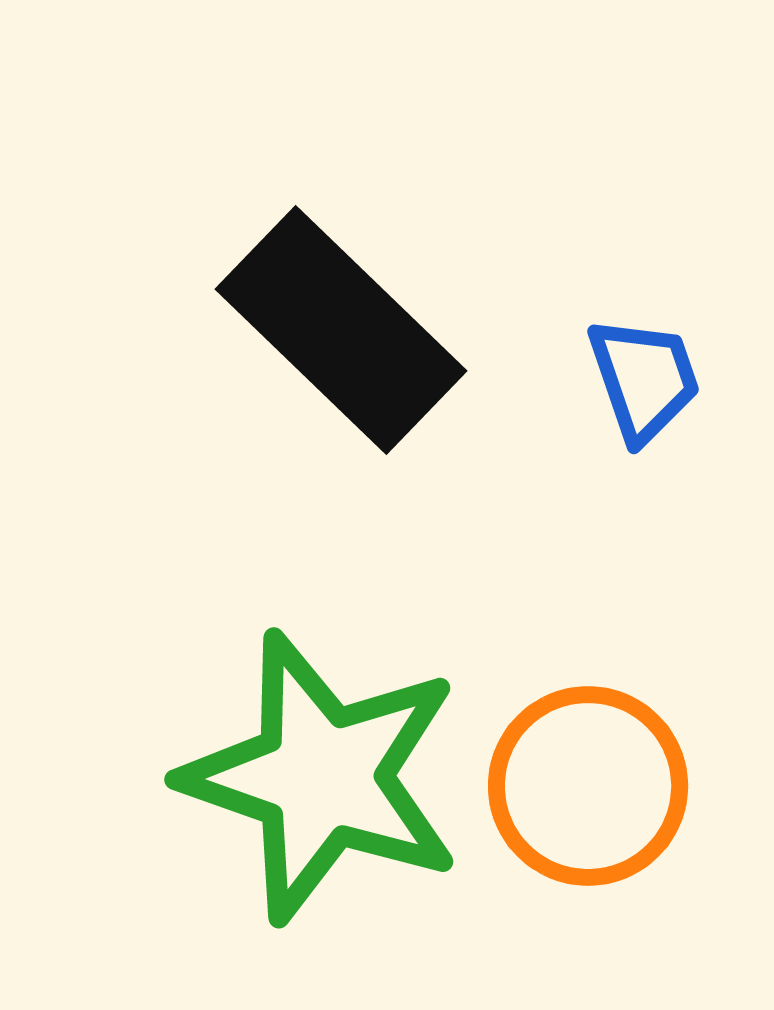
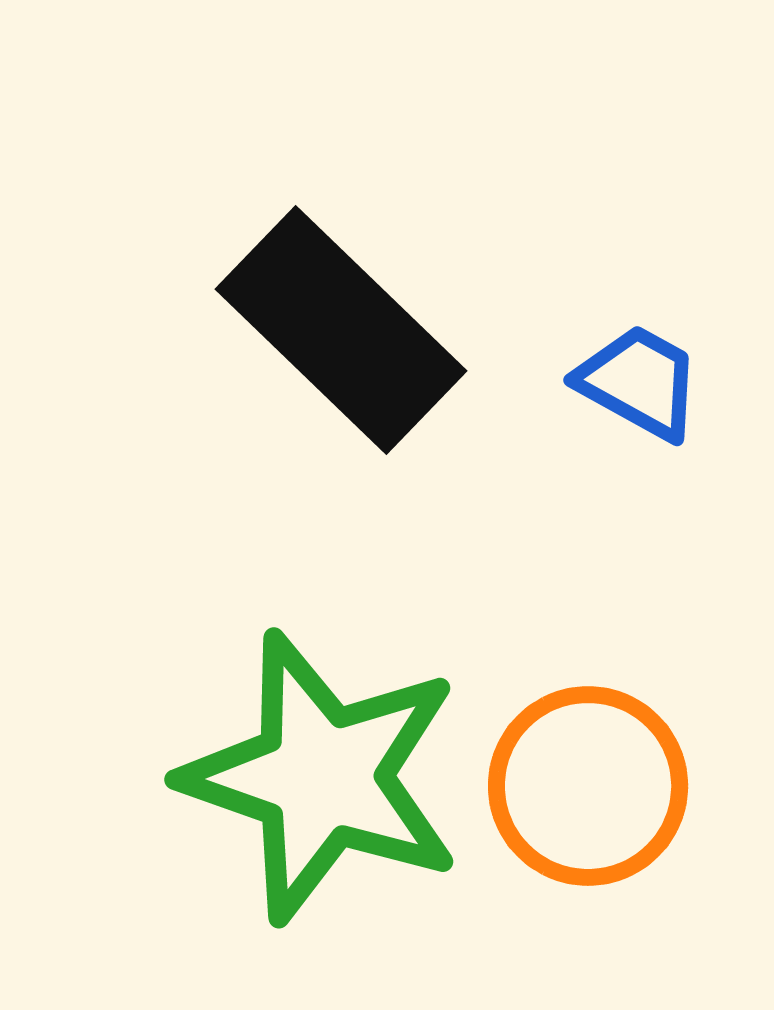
blue trapezoid: moved 5 px left, 3 px down; rotated 42 degrees counterclockwise
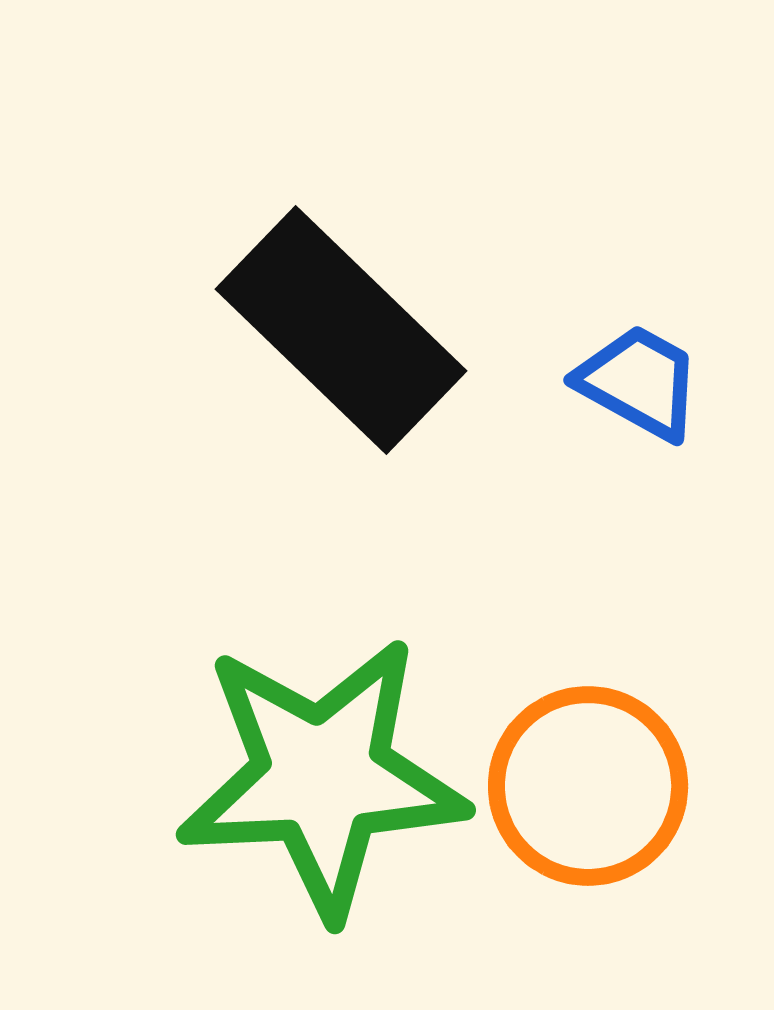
green star: rotated 22 degrees counterclockwise
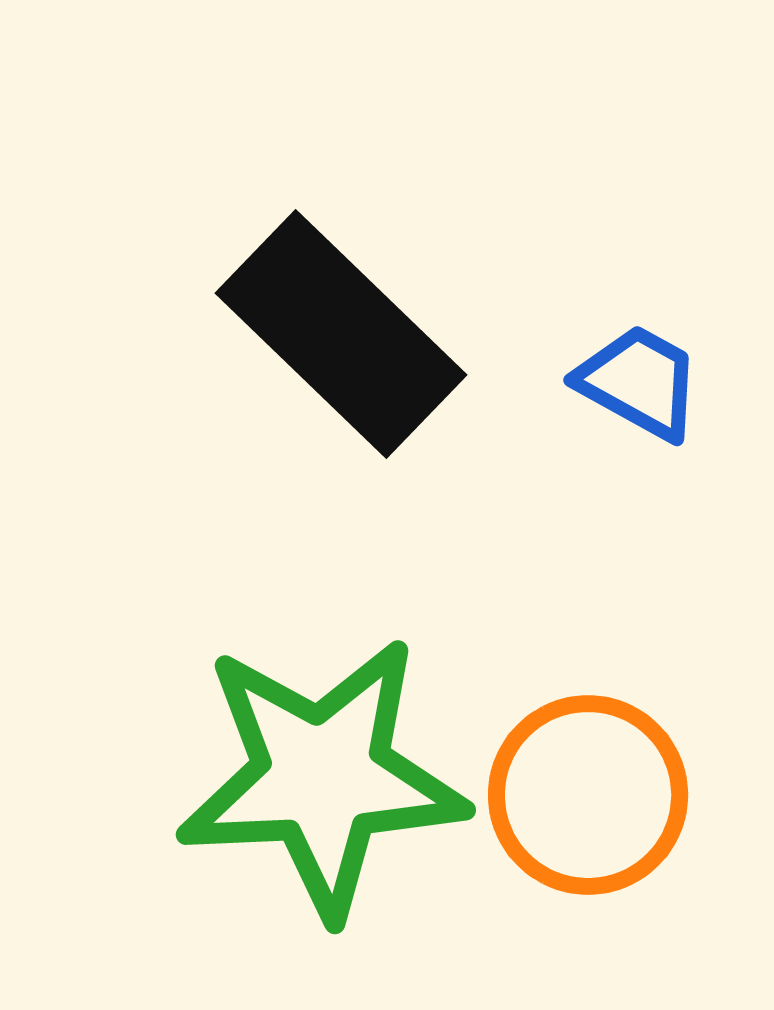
black rectangle: moved 4 px down
orange circle: moved 9 px down
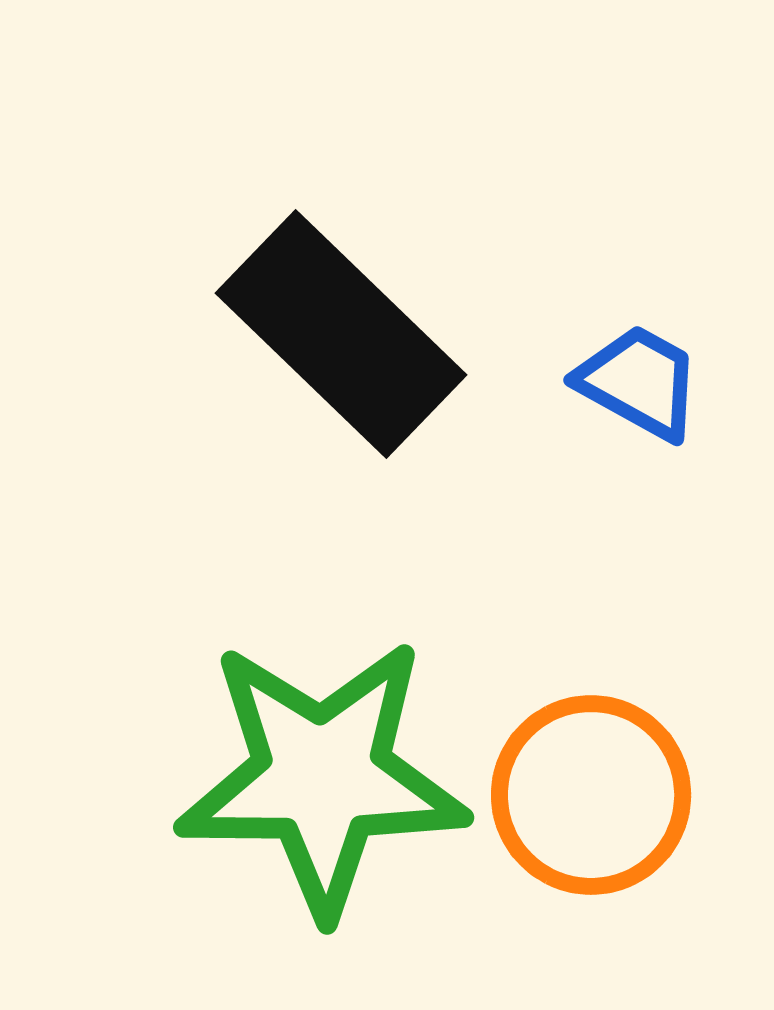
green star: rotated 3 degrees clockwise
orange circle: moved 3 px right
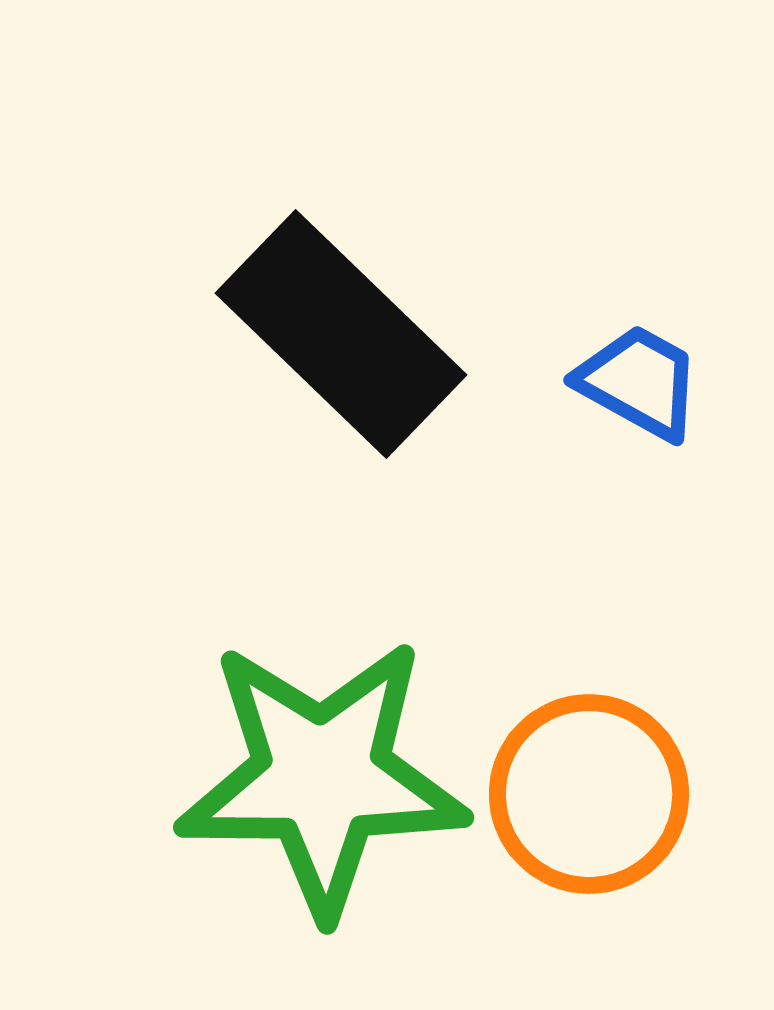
orange circle: moved 2 px left, 1 px up
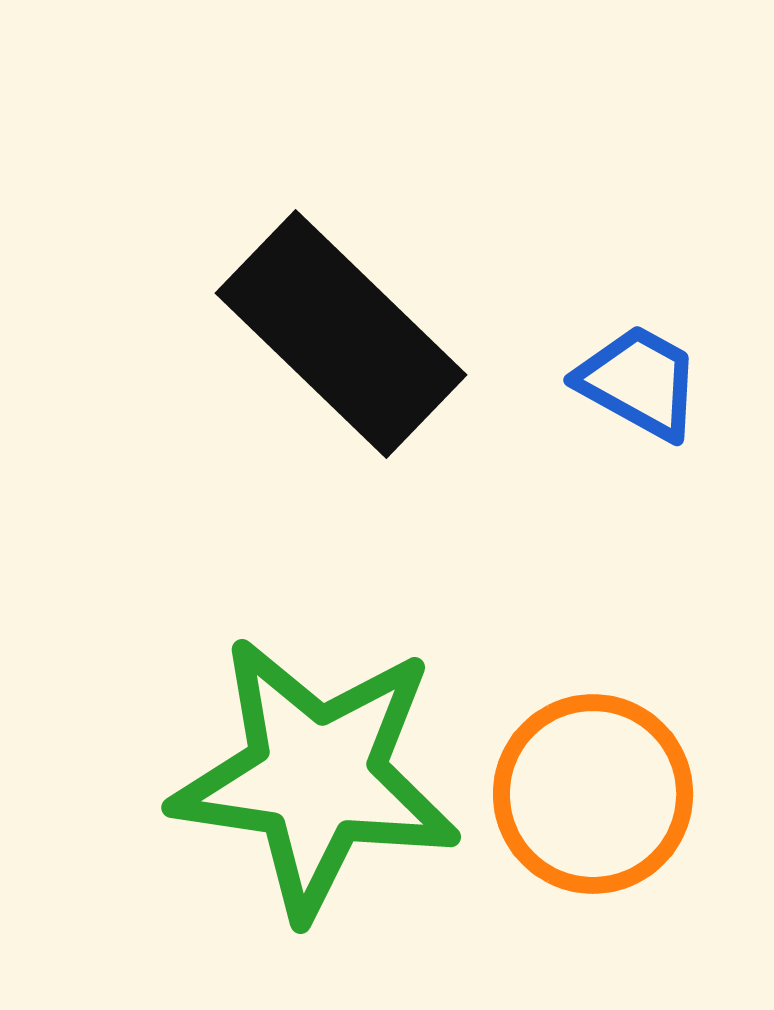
green star: moved 6 px left; rotated 8 degrees clockwise
orange circle: moved 4 px right
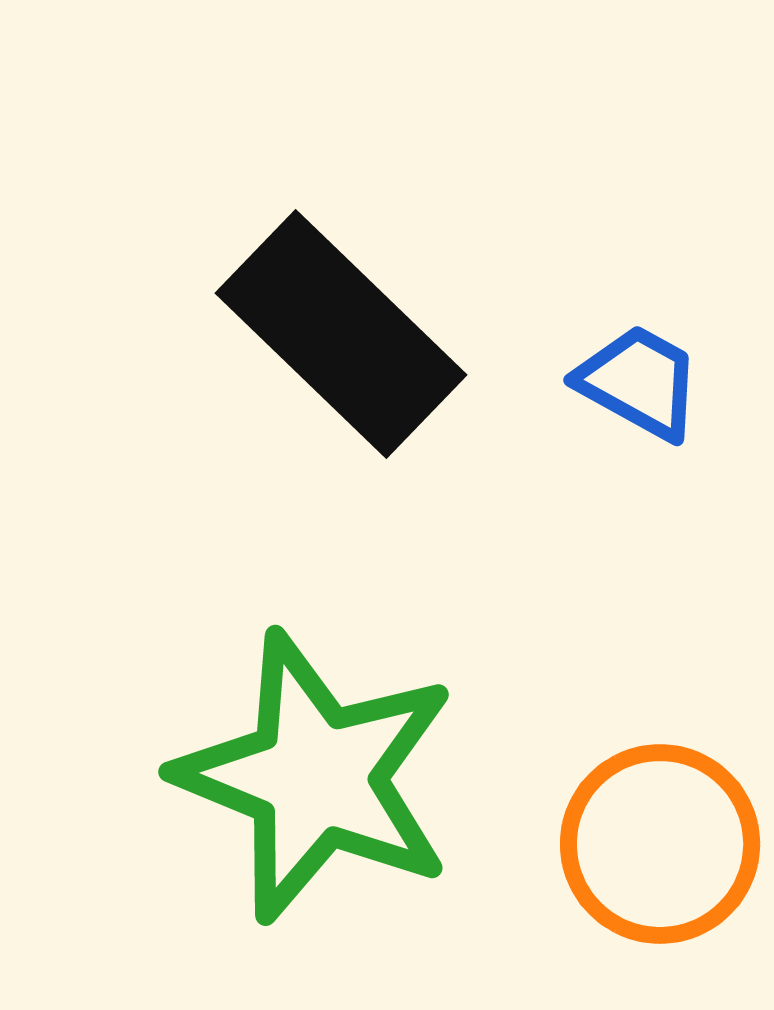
green star: rotated 14 degrees clockwise
orange circle: moved 67 px right, 50 px down
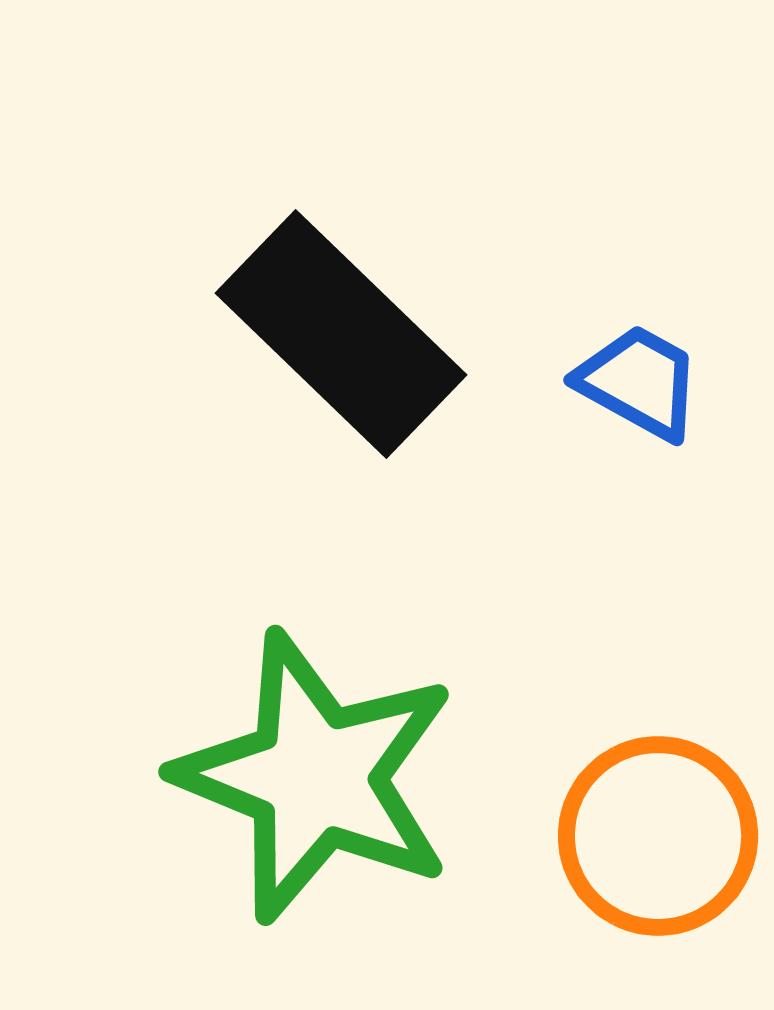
orange circle: moved 2 px left, 8 px up
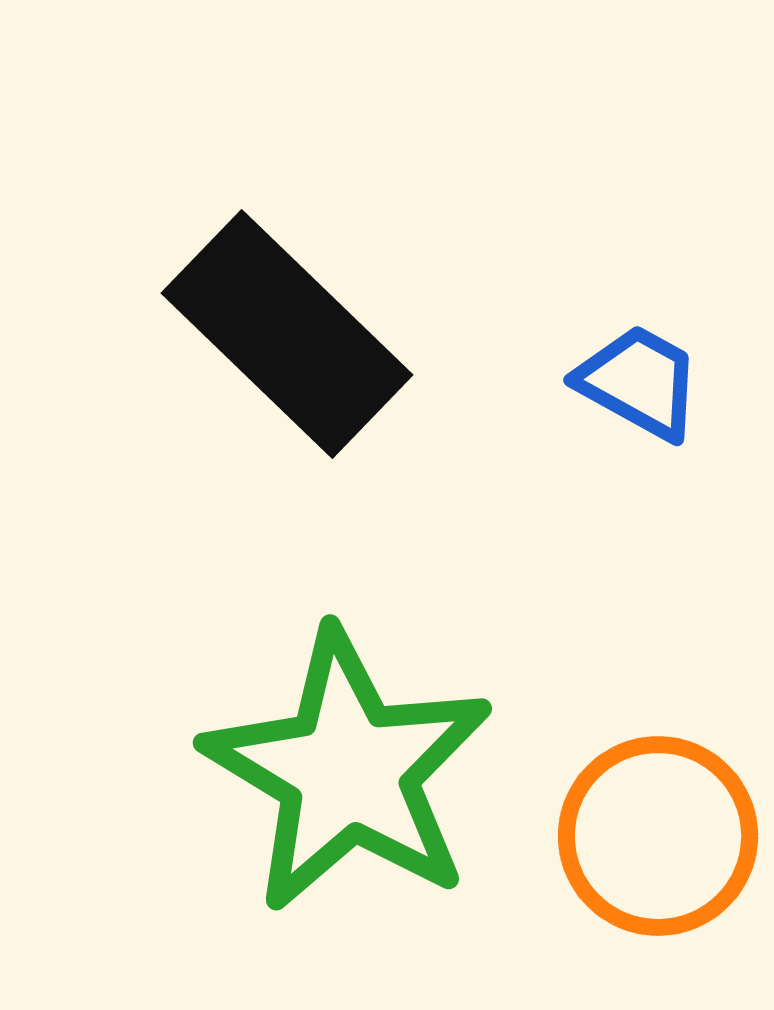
black rectangle: moved 54 px left
green star: moved 32 px right, 6 px up; rotated 9 degrees clockwise
